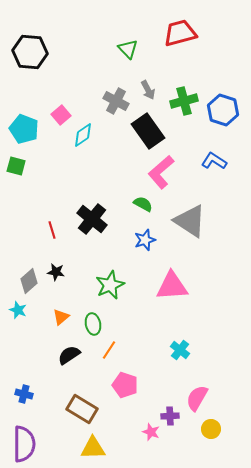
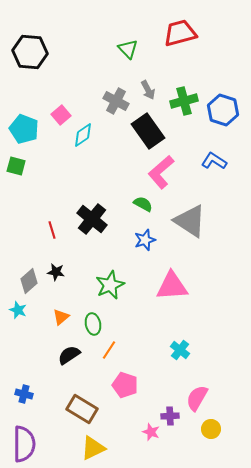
yellow triangle: rotated 24 degrees counterclockwise
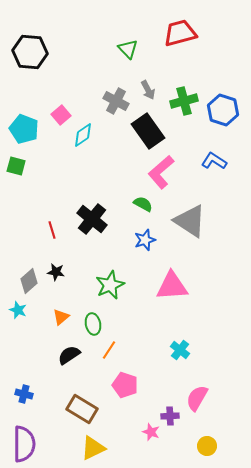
yellow circle: moved 4 px left, 17 px down
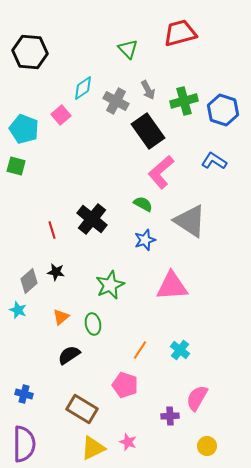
cyan diamond: moved 47 px up
orange line: moved 31 px right
pink star: moved 23 px left, 10 px down
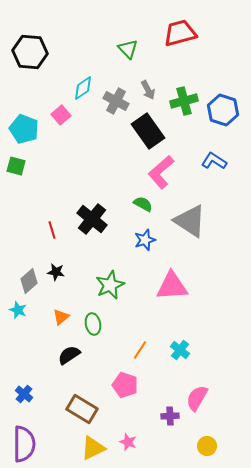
blue cross: rotated 24 degrees clockwise
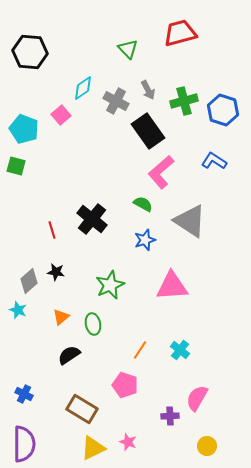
blue cross: rotated 12 degrees counterclockwise
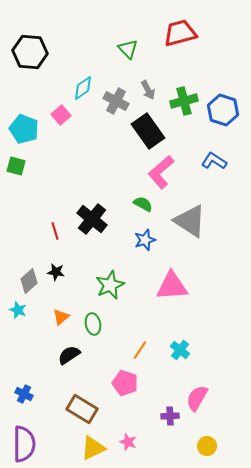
red line: moved 3 px right, 1 px down
pink pentagon: moved 2 px up
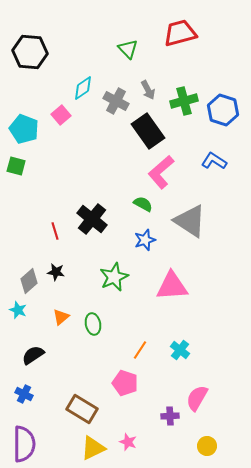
green star: moved 4 px right, 8 px up
black semicircle: moved 36 px left
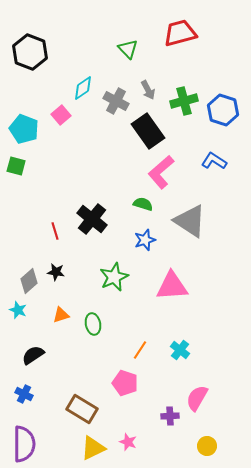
black hexagon: rotated 16 degrees clockwise
green semicircle: rotated 12 degrees counterclockwise
orange triangle: moved 2 px up; rotated 24 degrees clockwise
